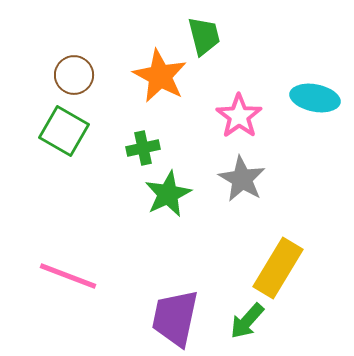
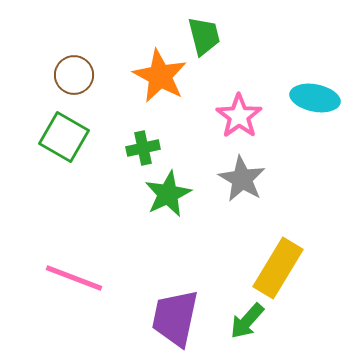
green square: moved 6 px down
pink line: moved 6 px right, 2 px down
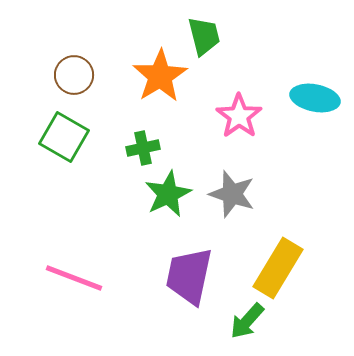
orange star: rotated 12 degrees clockwise
gray star: moved 10 px left, 15 px down; rotated 12 degrees counterclockwise
purple trapezoid: moved 14 px right, 42 px up
